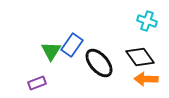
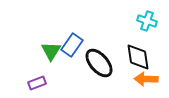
black diamond: moved 2 px left; rotated 28 degrees clockwise
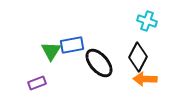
blue rectangle: rotated 45 degrees clockwise
black diamond: rotated 36 degrees clockwise
orange arrow: moved 1 px left
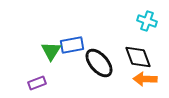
black diamond: rotated 48 degrees counterclockwise
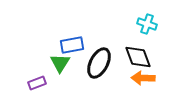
cyan cross: moved 3 px down
green triangle: moved 9 px right, 12 px down
black ellipse: rotated 68 degrees clockwise
orange arrow: moved 2 px left, 1 px up
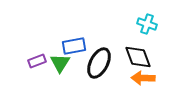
blue rectangle: moved 2 px right, 1 px down
purple rectangle: moved 22 px up
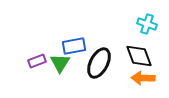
black diamond: moved 1 px right, 1 px up
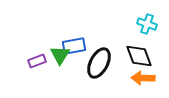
green triangle: moved 8 px up
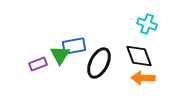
purple rectangle: moved 1 px right, 3 px down
